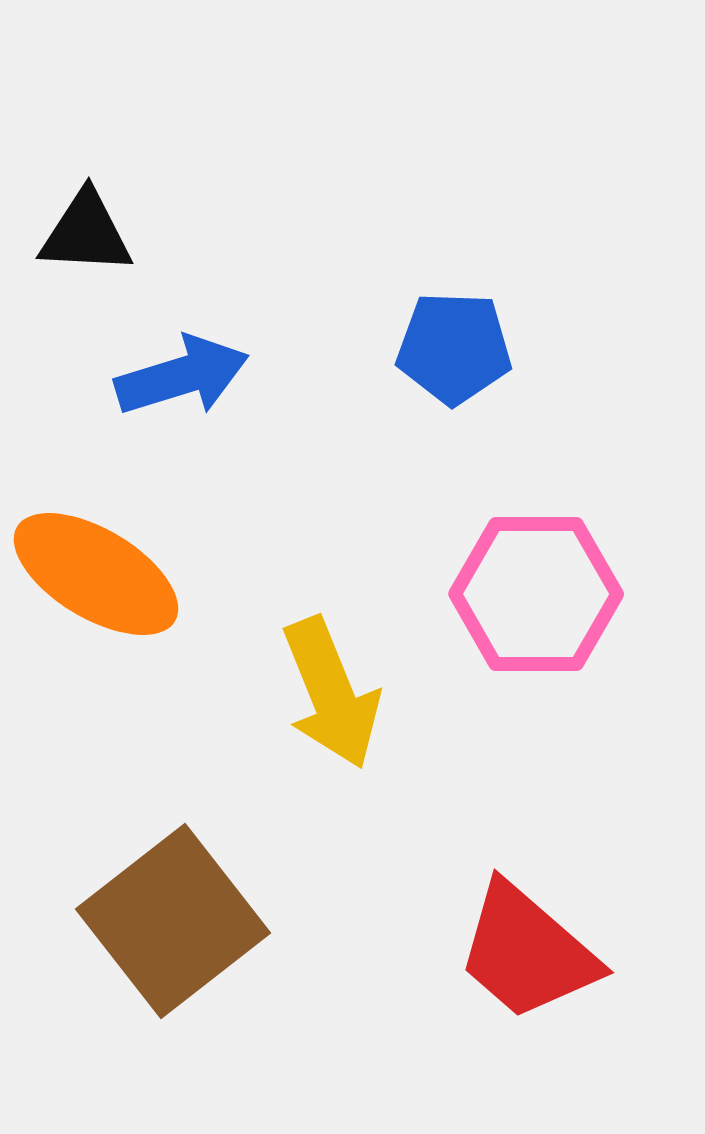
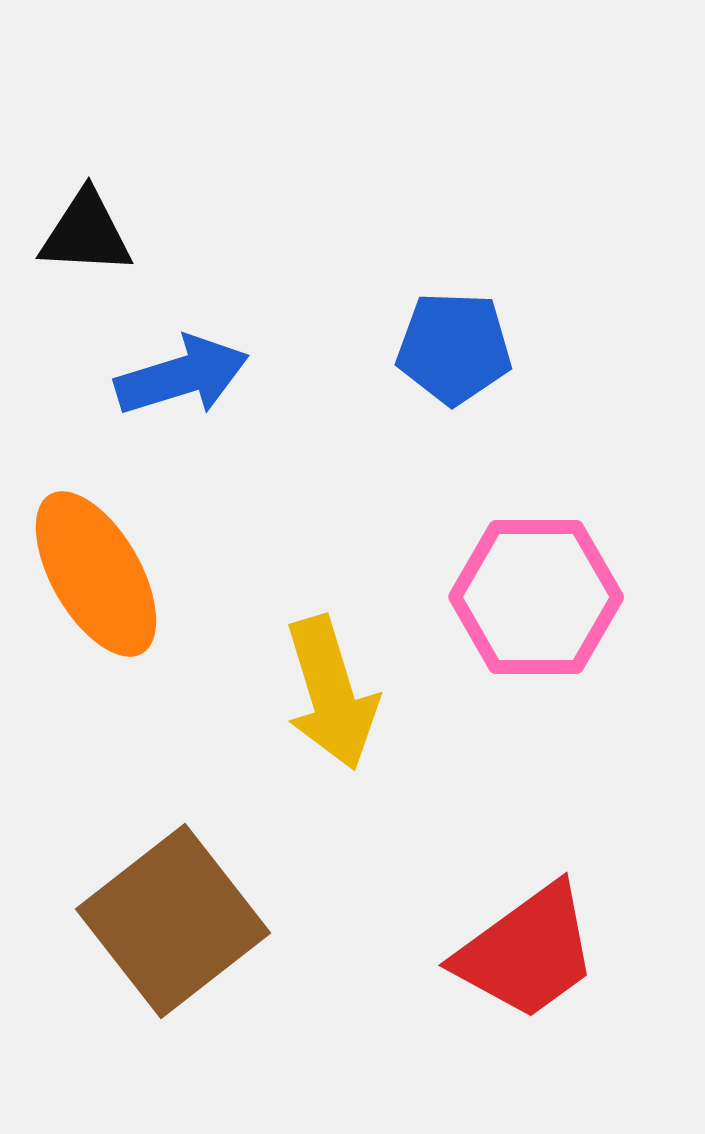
orange ellipse: rotated 29 degrees clockwise
pink hexagon: moved 3 px down
yellow arrow: rotated 5 degrees clockwise
red trapezoid: rotated 77 degrees counterclockwise
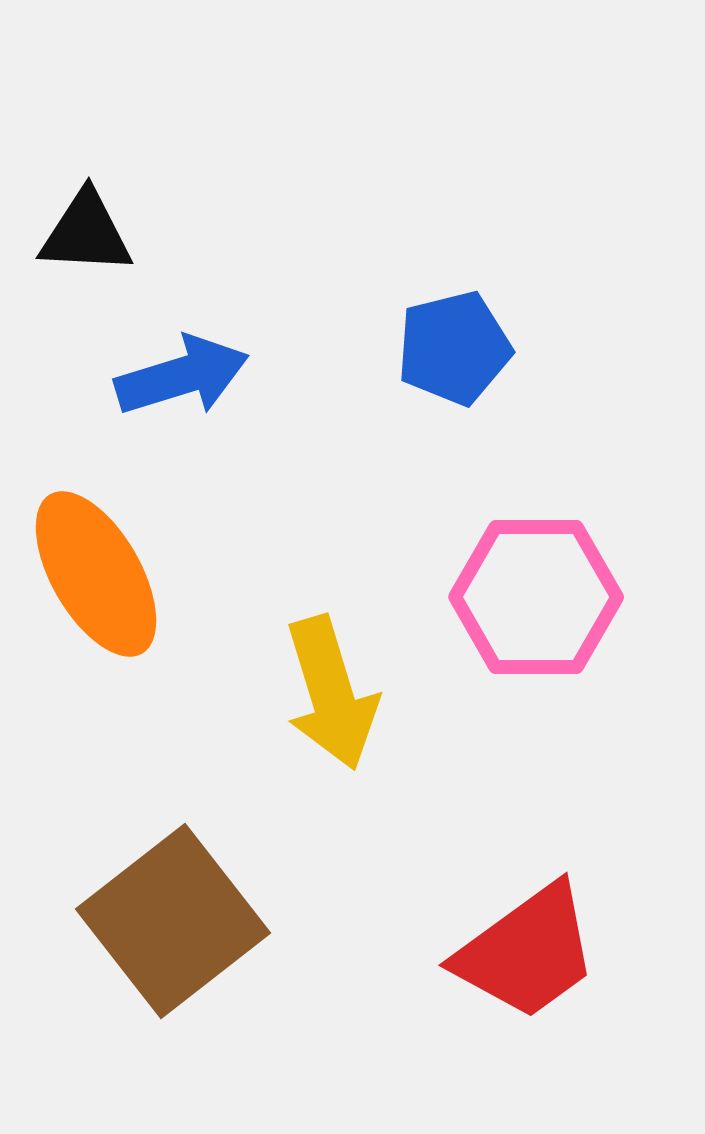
blue pentagon: rotated 16 degrees counterclockwise
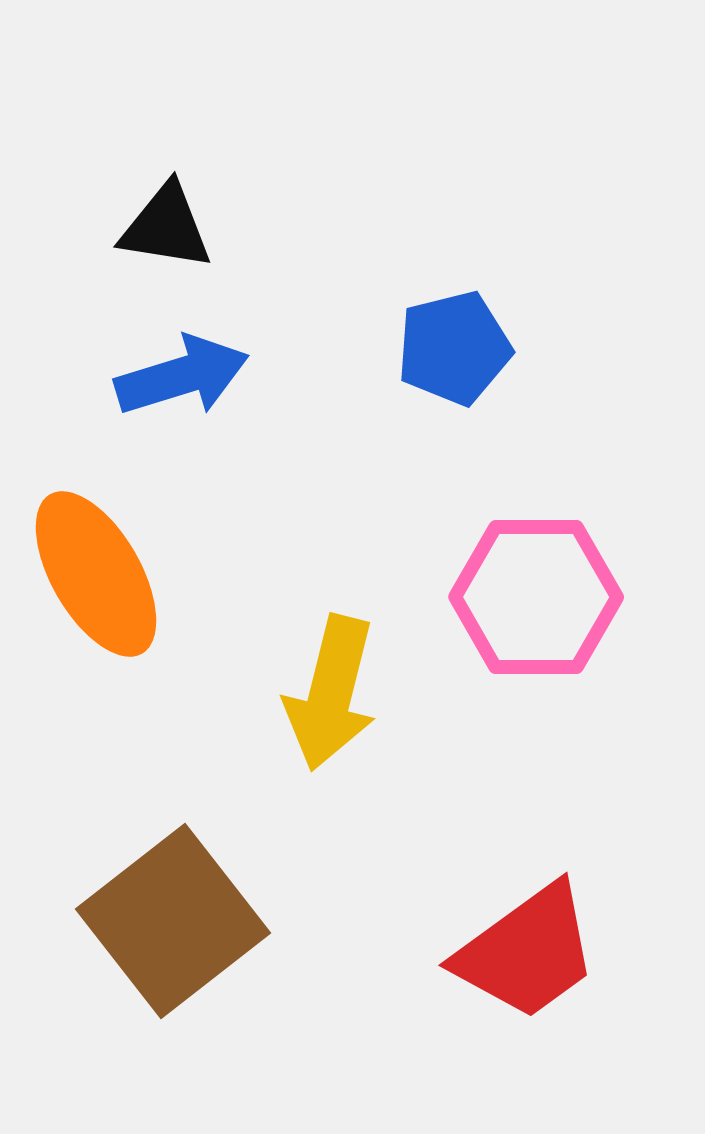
black triangle: moved 80 px right, 6 px up; rotated 6 degrees clockwise
yellow arrow: rotated 31 degrees clockwise
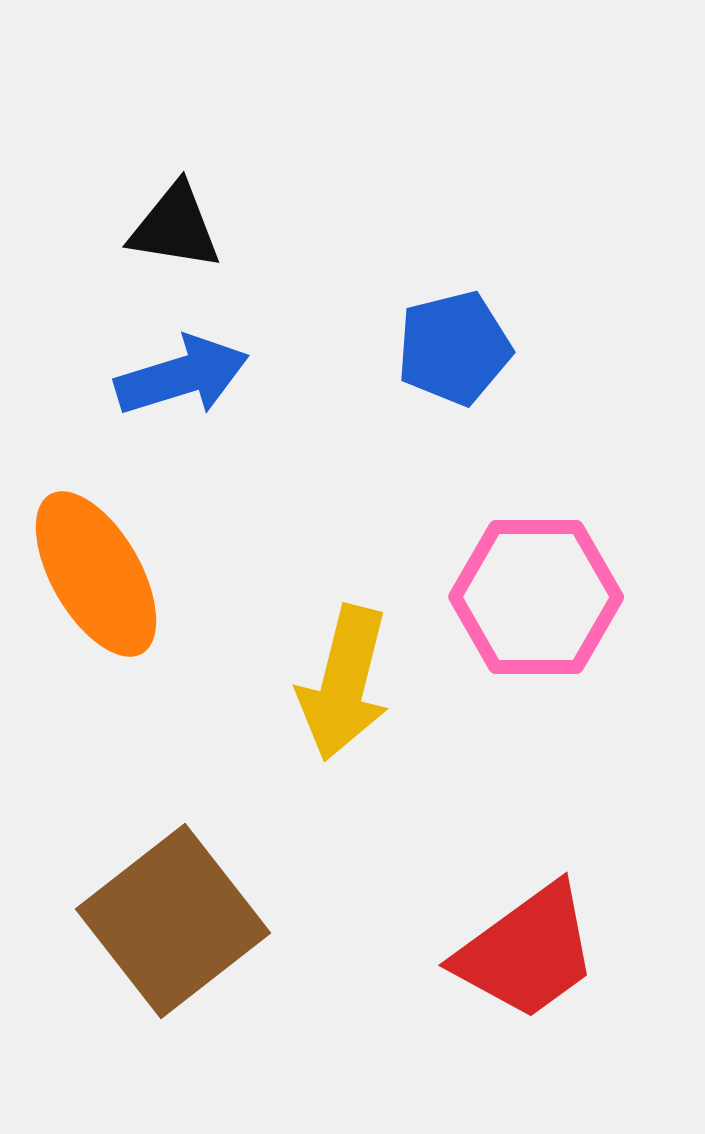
black triangle: moved 9 px right
yellow arrow: moved 13 px right, 10 px up
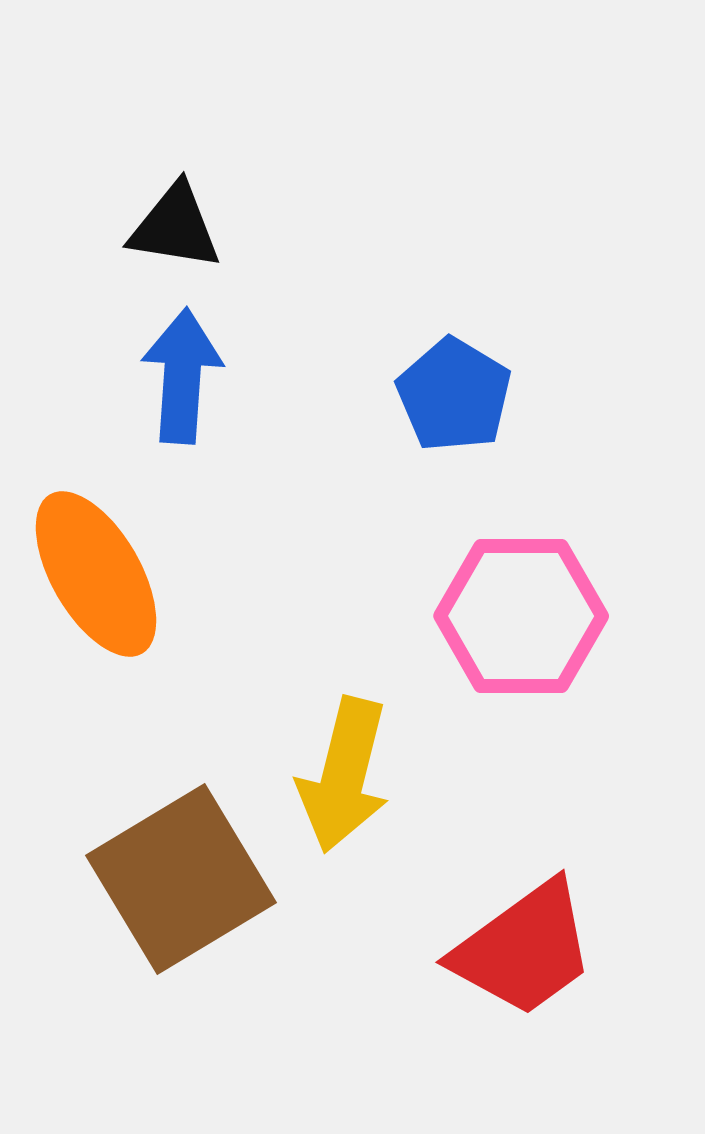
blue pentagon: moved 47 px down; rotated 27 degrees counterclockwise
blue arrow: rotated 69 degrees counterclockwise
pink hexagon: moved 15 px left, 19 px down
yellow arrow: moved 92 px down
brown square: moved 8 px right, 42 px up; rotated 7 degrees clockwise
red trapezoid: moved 3 px left, 3 px up
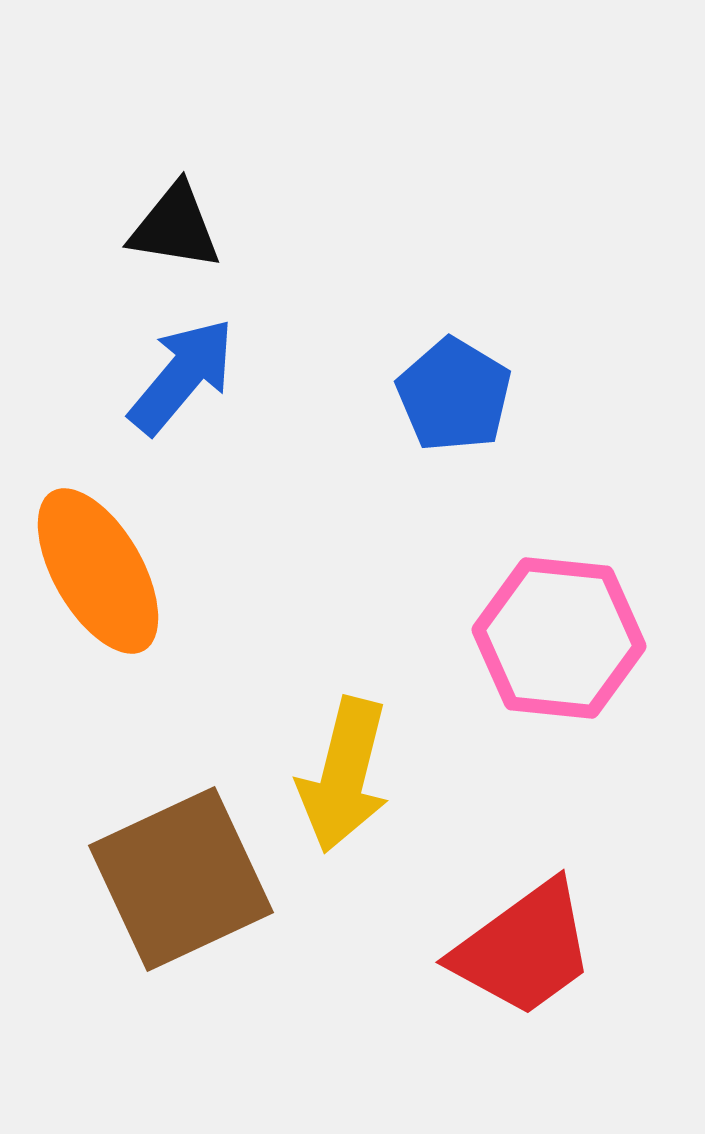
blue arrow: rotated 36 degrees clockwise
orange ellipse: moved 2 px right, 3 px up
pink hexagon: moved 38 px right, 22 px down; rotated 6 degrees clockwise
brown square: rotated 6 degrees clockwise
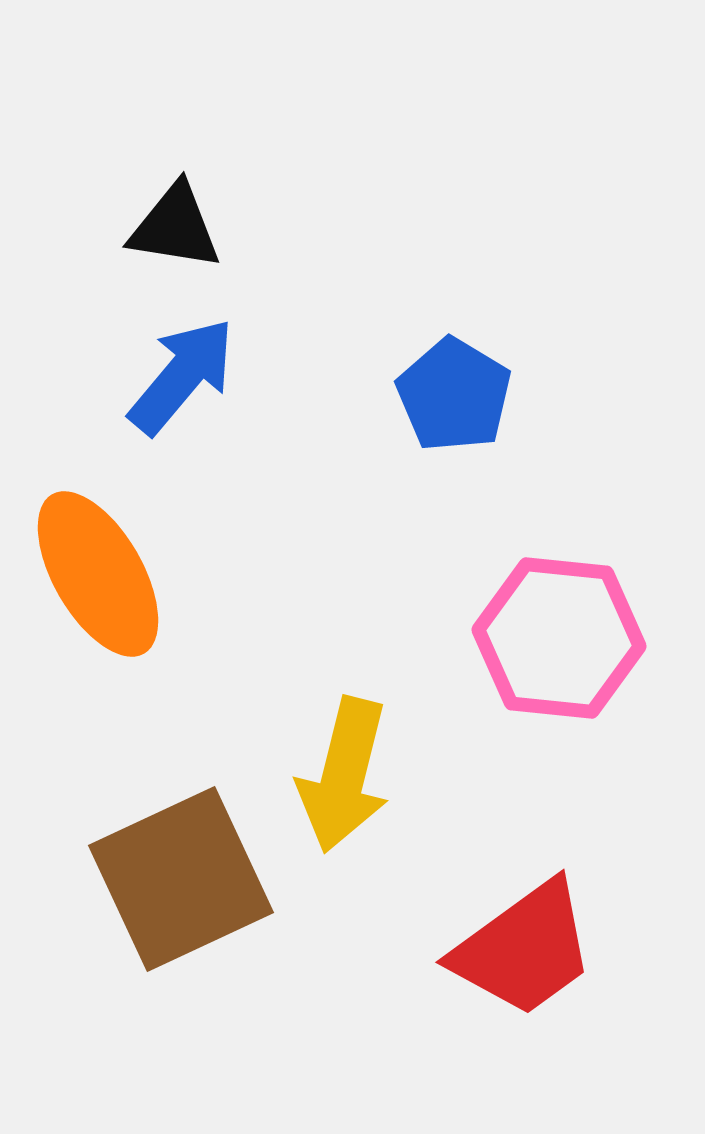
orange ellipse: moved 3 px down
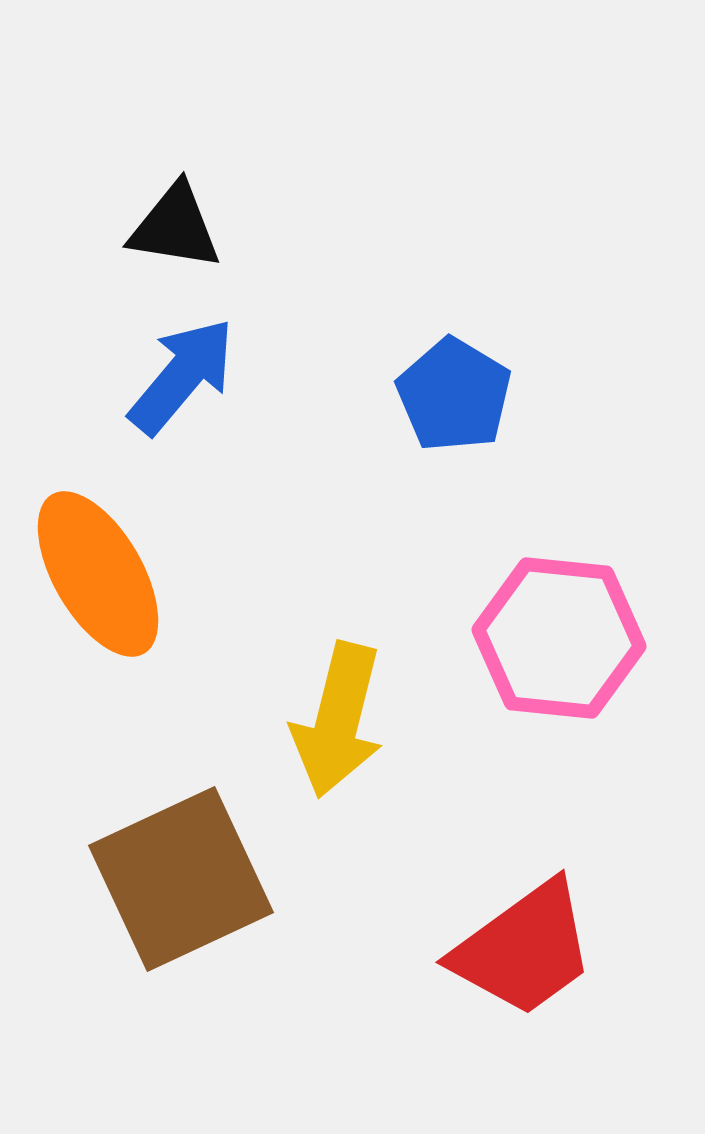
yellow arrow: moved 6 px left, 55 px up
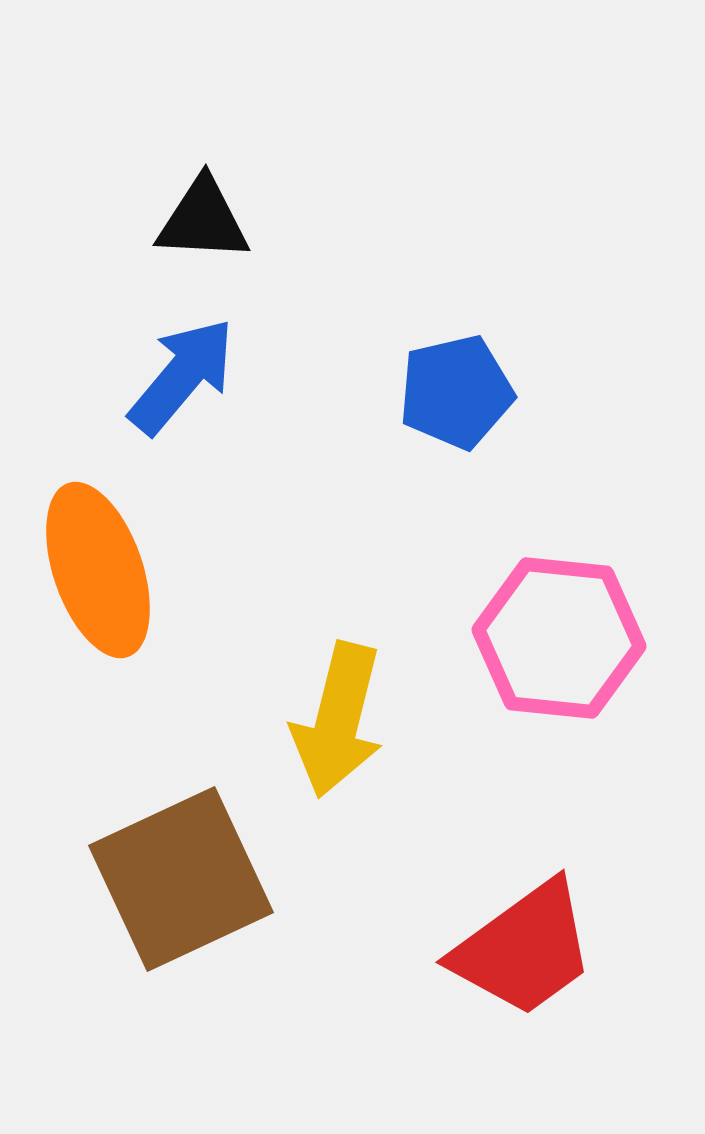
black triangle: moved 28 px right, 7 px up; rotated 6 degrees counterclockwise
blue pentagon: moved 2 px right, 3 px up; rotated 28 degrees clockwise
orange ellipse: moved 4 px up; rotated 11 degrees clockwise
